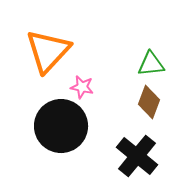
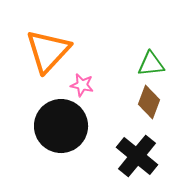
pink star: moved 2 px up
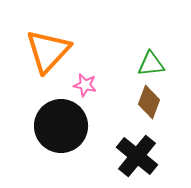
pink star: moved 3 px right
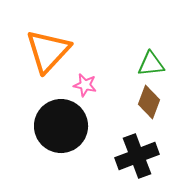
black cross: rotated 30 degrees clockwise
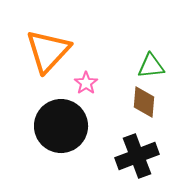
green triangle: moved 2 px down
pink star: moved 1 px right, 2 px up; rotated 25 degrees clockwise
brown diamond: moved 5 px left; rotated 16 degrees counterclockwise
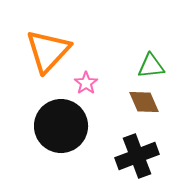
brown diamond: rotated 28 degrees counterclockwise
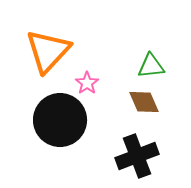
pink star: moved 1 px right
black circle: moved 1 px left, 6 px up
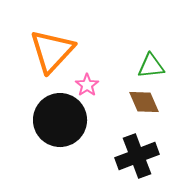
orange triangle: moved 4 px right
pink star: moved 2 px down
